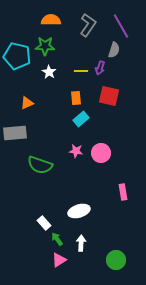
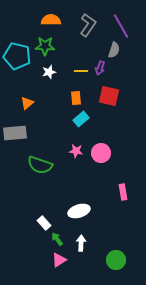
white star: rotated 24 degrees clockwise
orange triangle: rotated 16 degrees counterclockwise
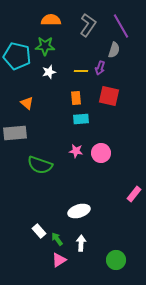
orange triangle: rotated 40 degrees counterclockwise
cyan rectangle: rotated 35 degrees clockwise
pink rectangle: moved 11 px right, 2 px down; rotated 49 degrees clockwise
white rectangle: moved 5 px left, 8 px down
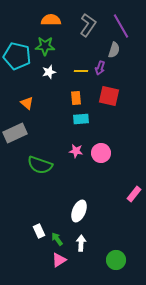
gray rectangle: rotated 20 degrees counterclockwise
white ellipse: rotated 50 degrees counterclockwise
white rectangle: rotated 16 degrees clockwise
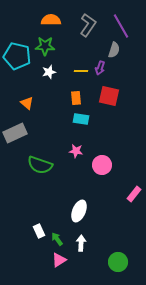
cyan rectangle: rotated 14 degrees clockwise
pink circle: moved 1 px right, 12 px down
green circle: moved 2 px right, 2 px down
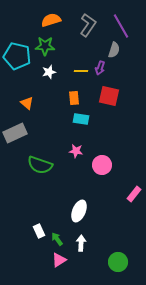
orange semicircle: rotated 18 degrees counterclockwise
orange rectangle: moved 2 px left
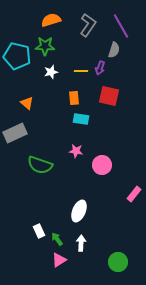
white star: moved 2 px right
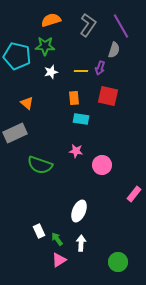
red square: moved 1 px left
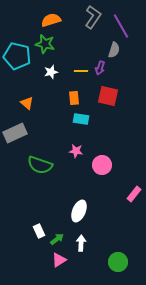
gray L-shape: moved 5 px right, 8 px up
green star: moved 2 px up; rotated 12 degrees clockwise
green arrow: rotated 88 degrees clockwise
